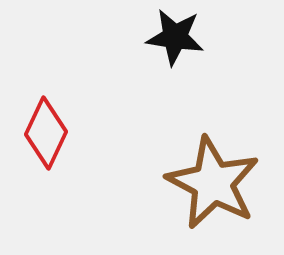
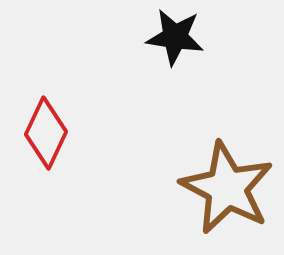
brown star: moved 14 px right, 5 px down
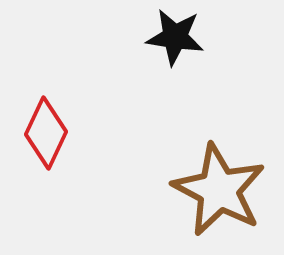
brown star: moved 8 px left, 2 px down
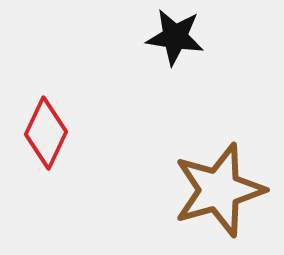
brown star: rotated 28 degrees clockwise
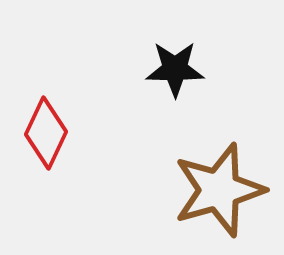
black star: moved 32 px down; rotated 8 degrees counterclockwise
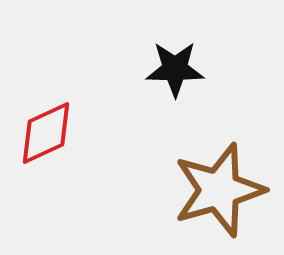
red diamond: rotated 40 degrees clockwise
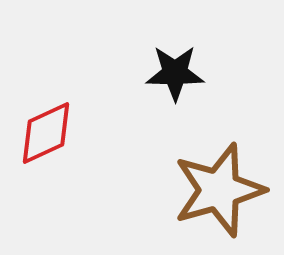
black star: moved 4 px down
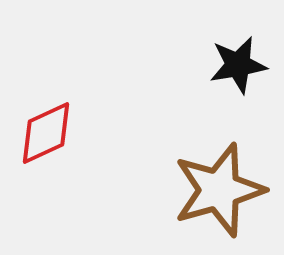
black star: moved 63 px right, 8 px up; rotated 10 degrees counterclockwise
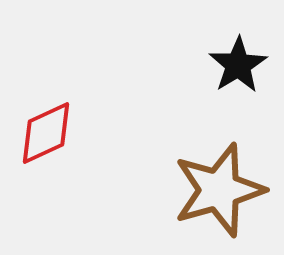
black star: rotated 22 degrees counterclockwise
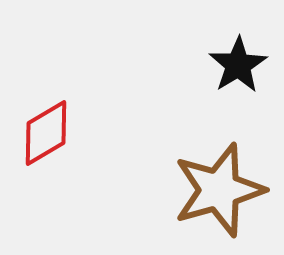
red diamond: rotated 6 degrees counterclockwise
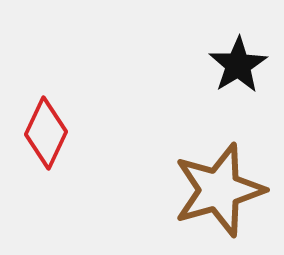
red diamond: rotated 34 degrees counterclockwise
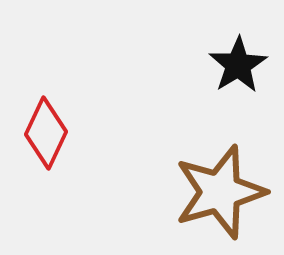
brown star: moved 1 px right, 2 px down
